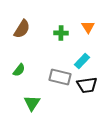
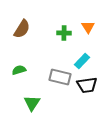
green cross: moved 3 px right
green semicircle: rotated 144 degrees counterclockwise
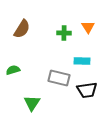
cyan rectangle: rotated 49 degrees clockwise
green semicircle: moved 6 px left
gray rectangle: moved 1 px left, 1 px down
black trapezoid: moved 5 px down
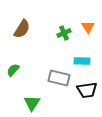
green cross: rotated 24 degrees counterclockwise
green semicircle: rotated 32 degrees counterclockwise
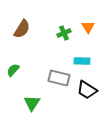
black trapezoid: rotated 40 degrees clockwise
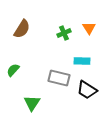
orange triangle: moved 1 px right, 1 px down
